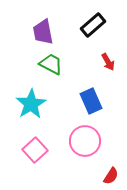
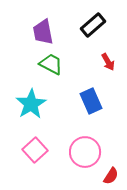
pink circle: moved 11 px down
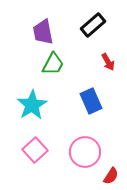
green trapezoid: moved 2 px right; rotated 90 degrees clockwise
cyan star: moved 1 px right, 1 px down
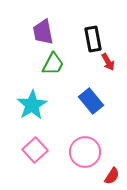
black rectangle: moved 14 px down; rotated 60 degrees counterclockwise
blue rectangle: rotated 15 degrees counterclockwise
red semicircle: moved 1 px right
